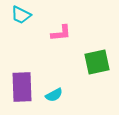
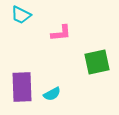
cyan semicircle: moved 2 px left, 1 px up
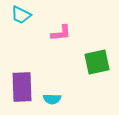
cyan semicircle: moved 5 px down; rotated 30 degrees clockwise
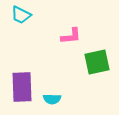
pink L-shape: moved 10 px right, 3 px down
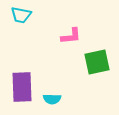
cyan trapezoid: rotated 15 degrees counterclockwise
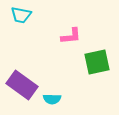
purple rectangle: moved 2 px up; rotated 52 degrees counterclockwise
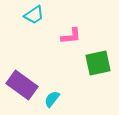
cyan trapezoid: moved 13 px right; rotated 45 degrees counterclockwise
green square: moved 1 px right, 1 px down
cyan semicircle: rotated 126 degrees clockwise
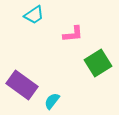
pink L-shape: moved 2 px right, 2 px up
green square: rotated 20 degrees counterclockwise
cyan semicircle: moved 2 px down
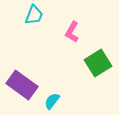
cyan trapezoid: rotated 35 degrees counterclockwise
pink L-shape: moved 1 px left, 2 px up; rotated 125 degrees clockwise
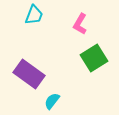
pink L-shape: moved 8 px right, 8 px up
green square: moved 4 px left, 5 px up
purple rectangle: moved 7 px right, 11 px up
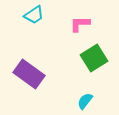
cyan trapezoid: rotated 35 degrees clockwise
pink L-shape: rotated 60 degrees clockwise
cyan semicircle: moved 33 px right
